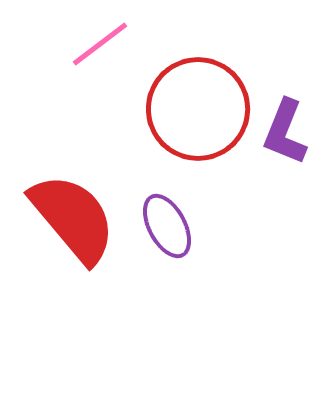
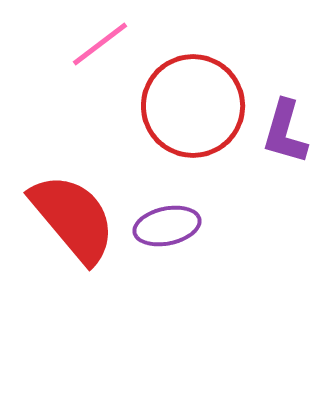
red circle: moved 5 px left, 3 px up
purple L-shape: rotated 6 degrees counterclockwise
purple ellipse: rotated 74 degrees counterclockwise
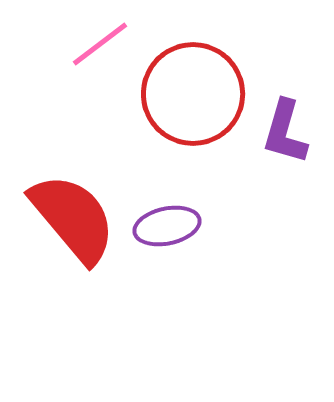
red circle: moved 12 px up
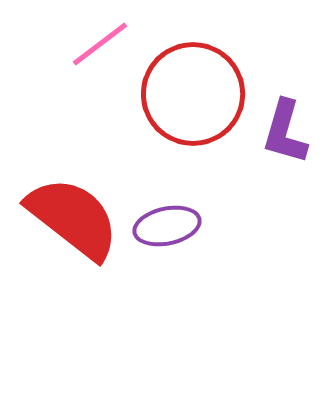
red semicircle: rotated 12 degrees counterclockwise
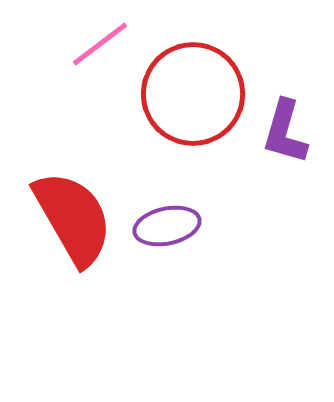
red semicircle: rotated 22 degrees clockwise
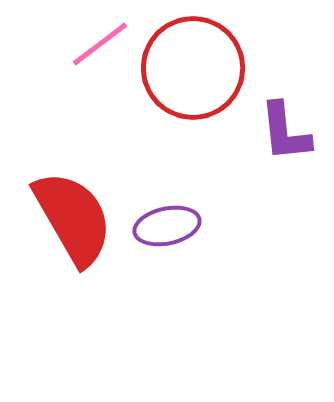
red circle: moved 26 px up
purple L-shape: rotated 22 degrees counterclockwise
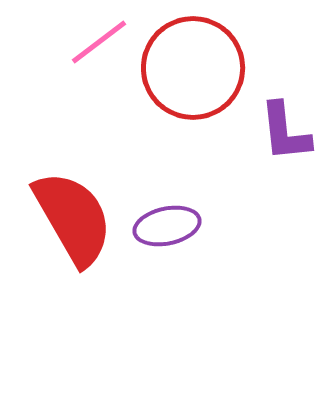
pink line: moved 1 px left, 2 px up
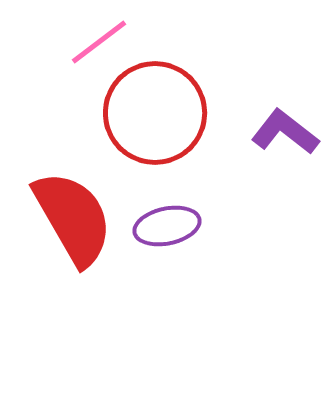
red circle: moved 38 px left, 45 px down
purple L-shape: rotated 134 degrees clockwise
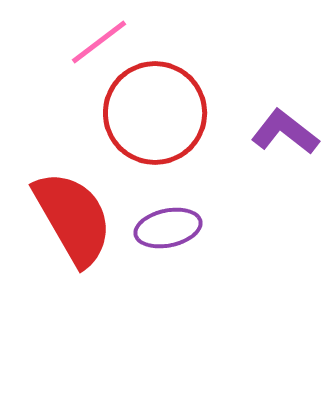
purple ellipse: moved 1 px right, 2 px down
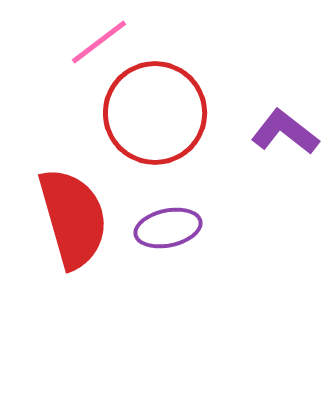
red semicircle: rotated 14 degrees clockwise
